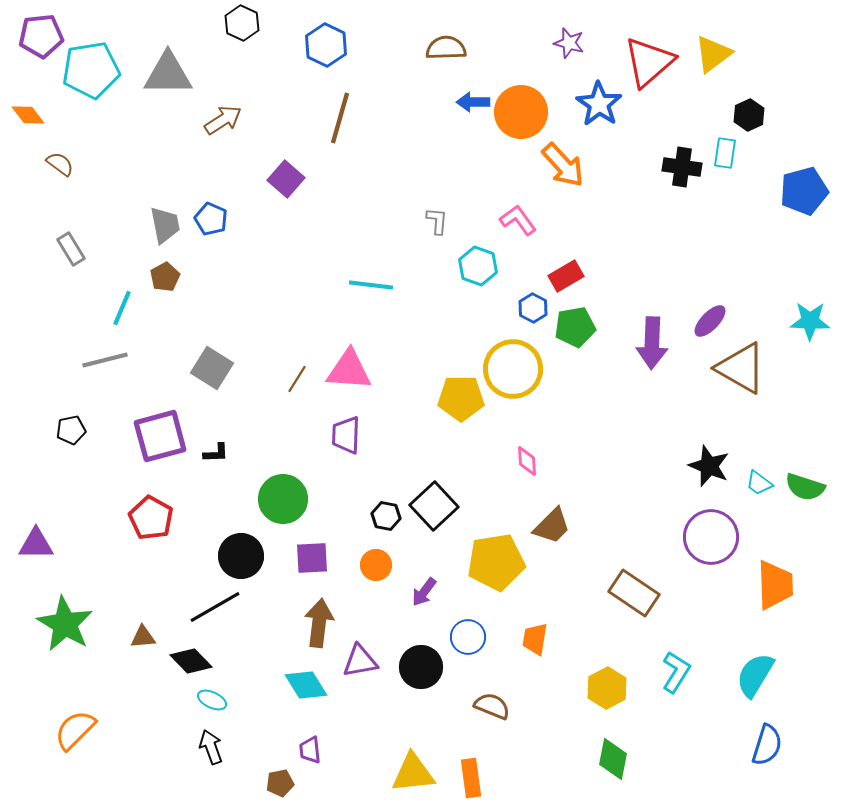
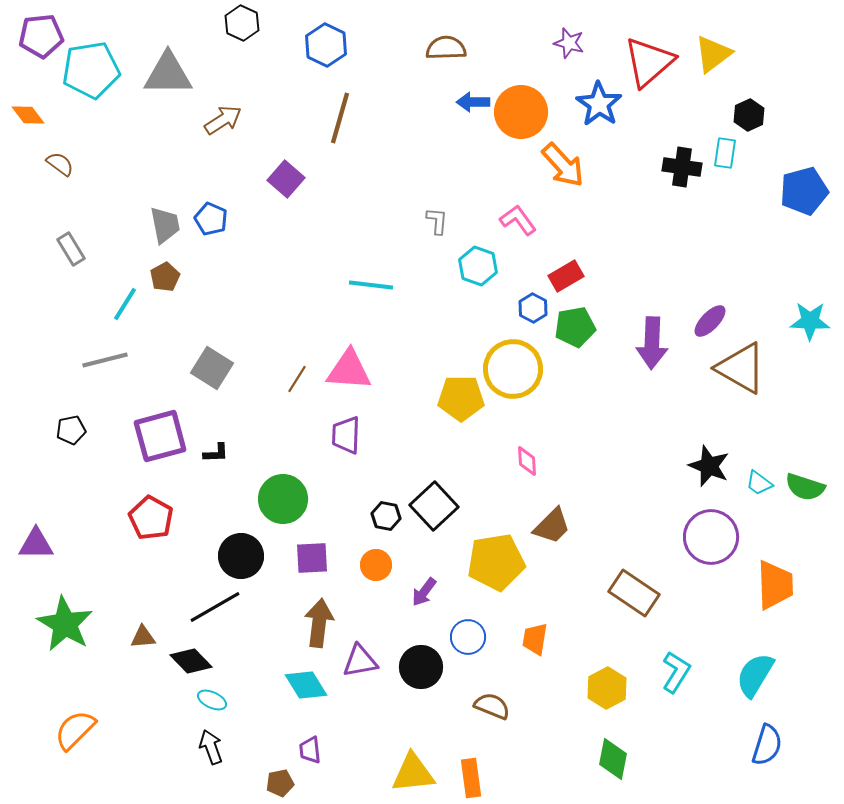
cyan line at (122, 308): moved 3 px right, 4 px up; rotated 9 degrees clockwise
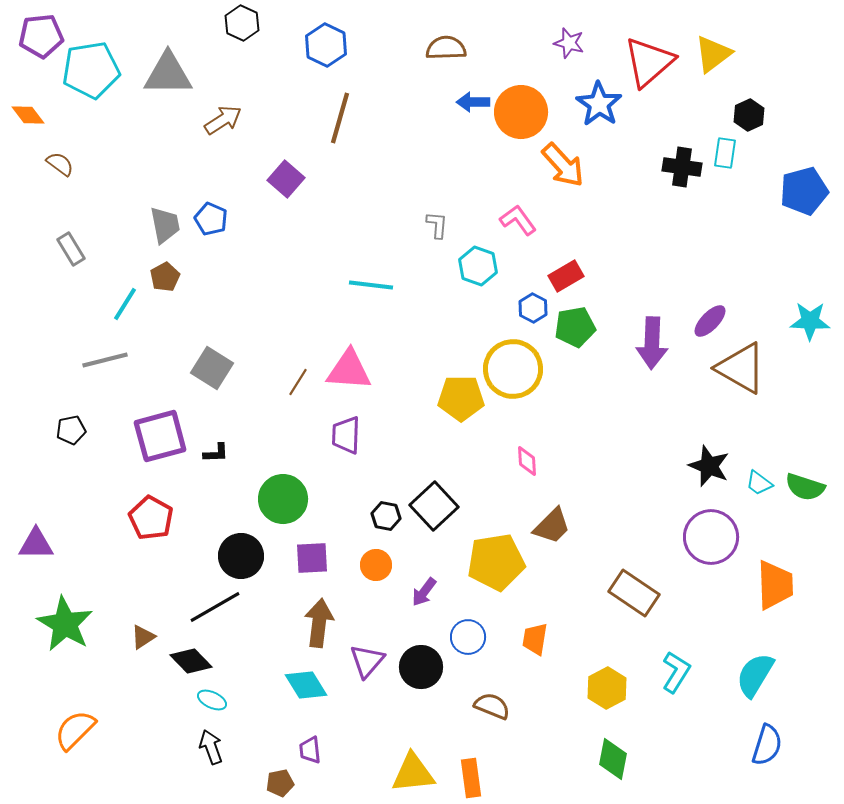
gray L-shape at (437, 221): moved 4 px down
brown line at (297, 379): moved 1 px right, 3 px down
brown triangle at (143, 637): rotated 28 degrees counterclockwise
purple triangle at (360, 661): moved 7 px right; rotated 39 degrees counterclockwise
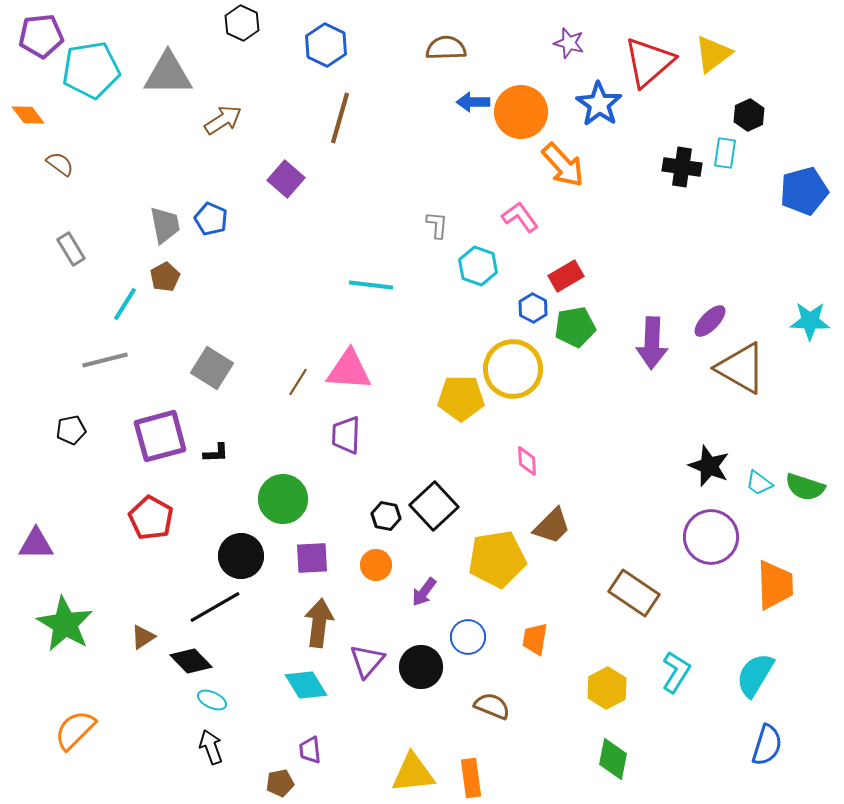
pink L-shape at (518, 220): moved 2 px right, 3 px up
yellow pentagon at (496, 562): moved 1 px right, 3 px up
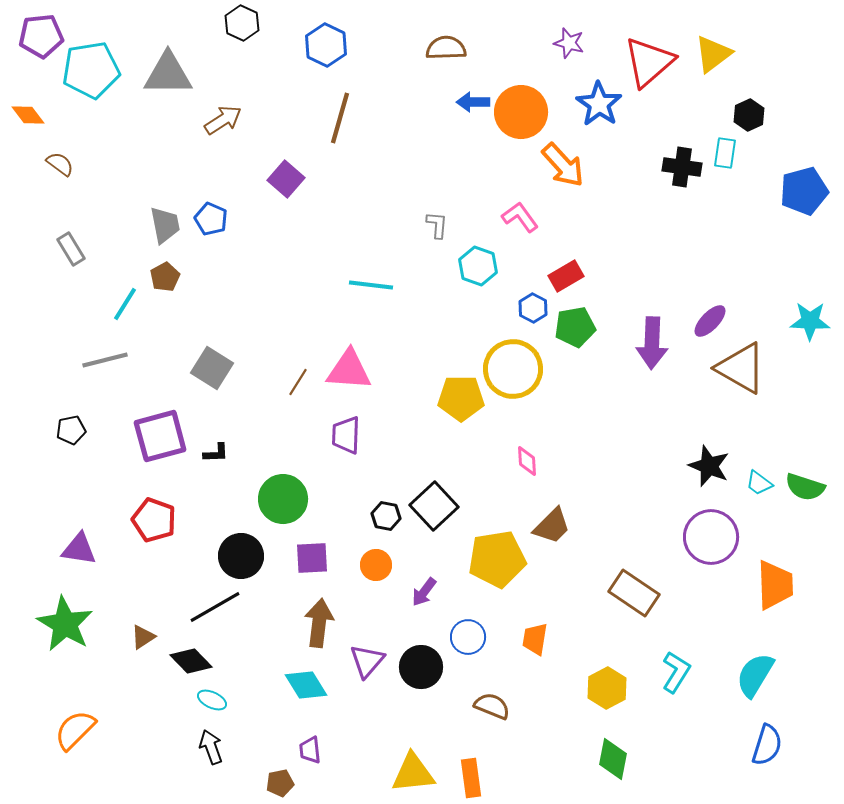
red pentagon at (151, 518): moved 3 px right, 2 px down; rotated 9 degrees counterclockwise
purple triangle at (36, 544): moved 43 px right, 5 px down; rotated 9 degrees clockwise
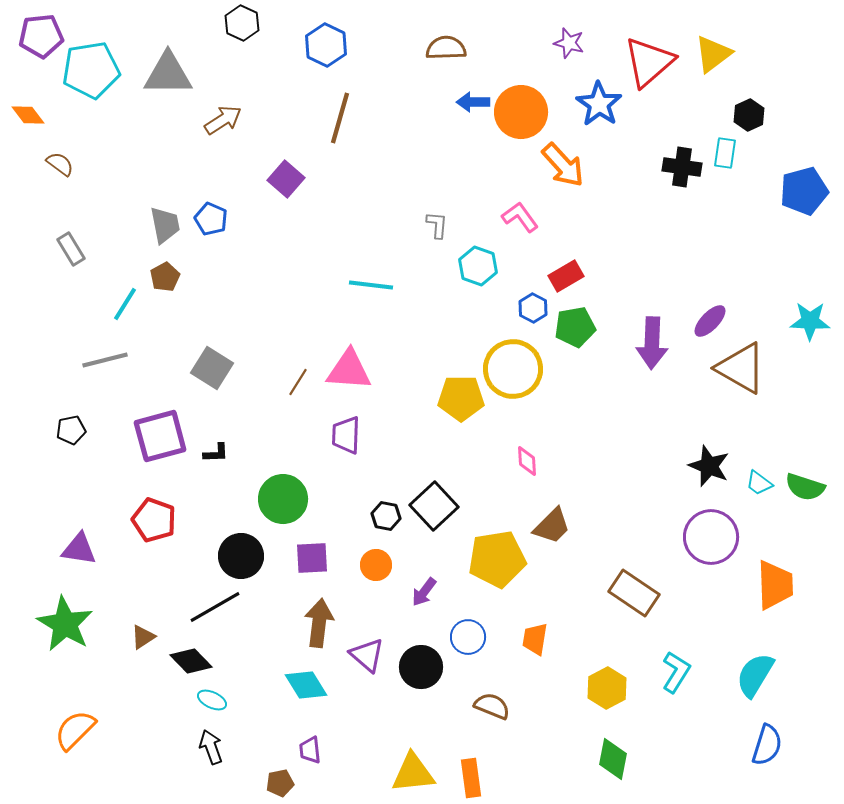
purple triangle at (367, 661): moved 6 px up; rotated 30 degrees counterclockwise
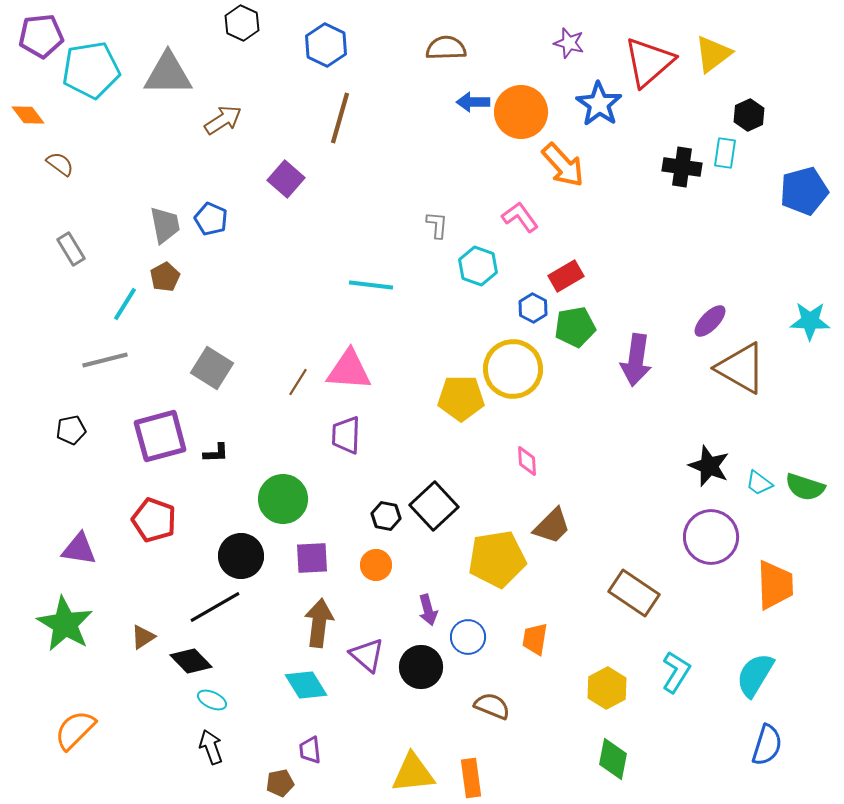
purple arrow at (652, 343): moved 16 px left, 17 px down; rotated 6 degrees clockwise
purple arrow at (424, 592): moved 4 px right, 18 px down; rotated 52 degrees counterclockwise
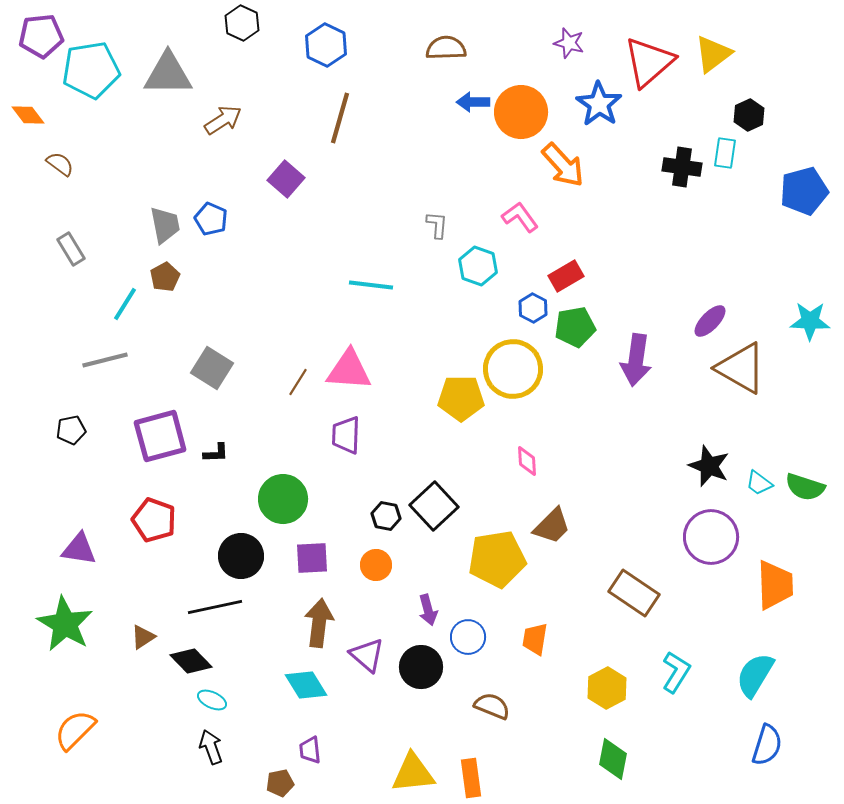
black line at (215, 607): rotated 18 degrees clockwise
